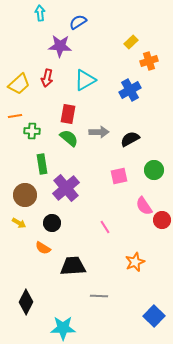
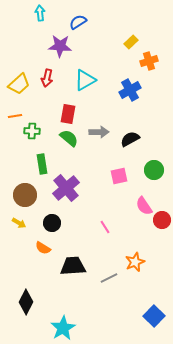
gray line: moved 10 px right, 18 px up; rotated 30 degrees counterclockwise
cyan star: rotated 30 degrees counterclockwise
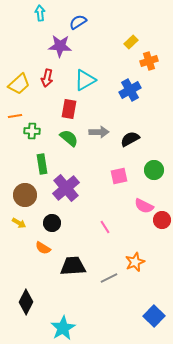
red rectangle: moved 1 px right, 5 px up
pink semicircle: rotated 30 degrees counterclockwise
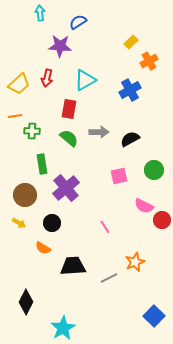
orange cross: rotated 12 degrees counterclockwise
